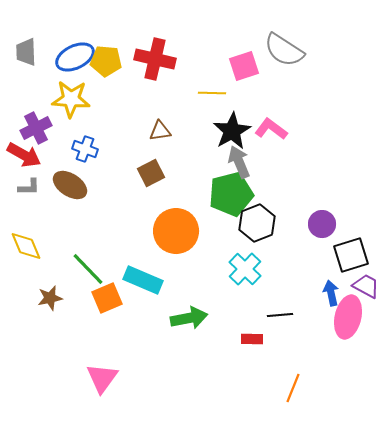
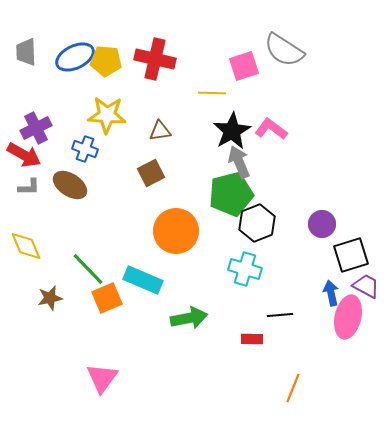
yellow star: moved 36 px right, 16 px down
cyan cross: rotated 28 degrees counterclockwise
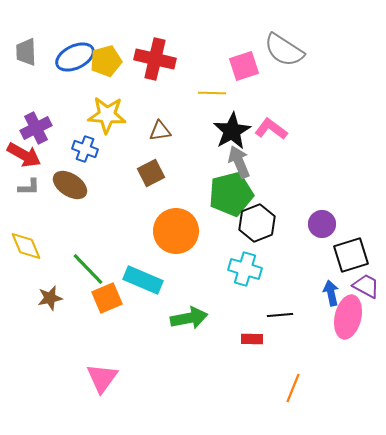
yellow pentagon: rotated 20 degrees counterclockwise
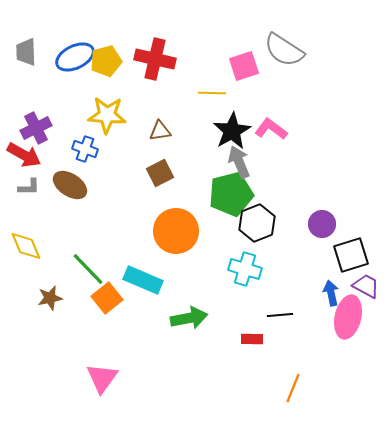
brown square: moved 9 px right
orange square: rotated 16 degrees counterclockwise
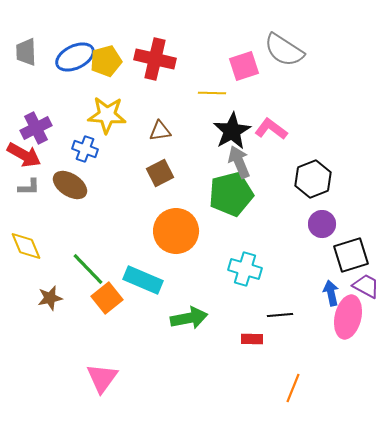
black hexagon: moved 56 px right, 44 px up
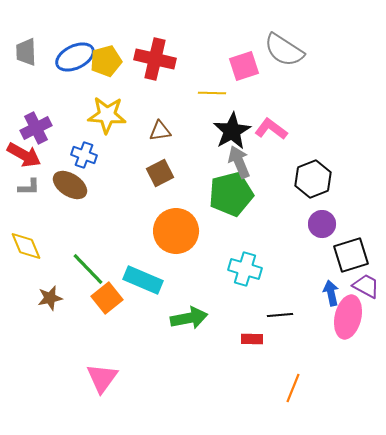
blue cross: moved 1 px left, 6 px down
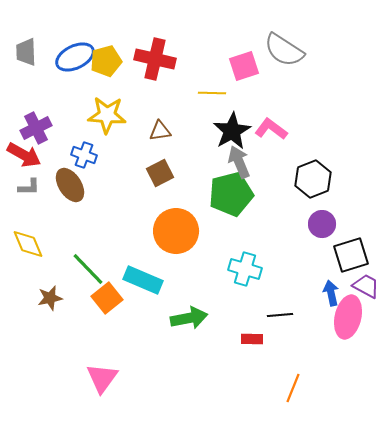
brown ellipse: rotated 24 degrees clockwise
yellow diamond: moved 2 px right, 2 px up
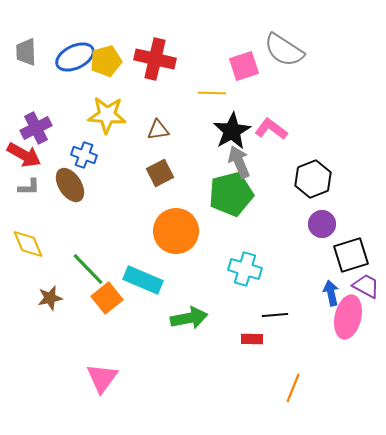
brown triangle: moved 2 px left, 1 px up
black line: moved 5 px left
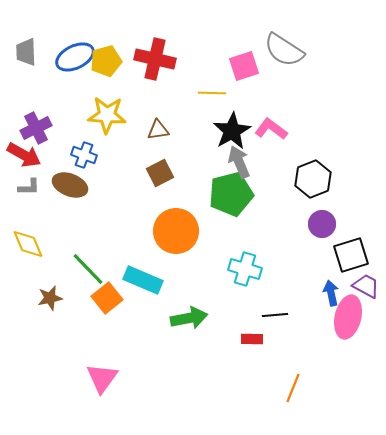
brown ellipse: rotated 36 degrees counterclockwise
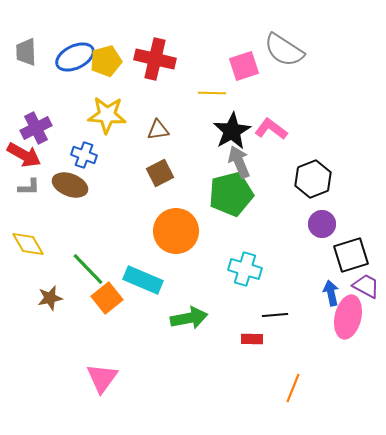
yellow diamond: rotated 8 degrees counterclockwise
